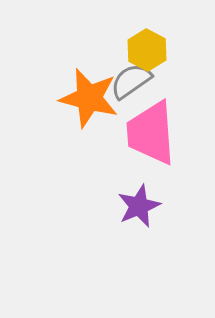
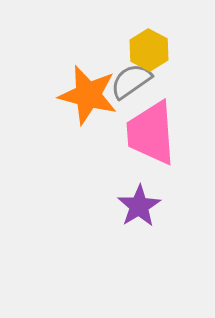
yellow hexagon: moved 2 px right
orange star: moved 1 px left, 3 px up
purple star: rotated 9 degrees counterclockwise
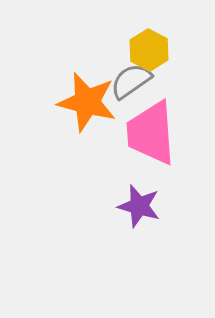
orange star: moved 1 px left, 7 px down
purple star: rotated 24 degrees counterclockwise
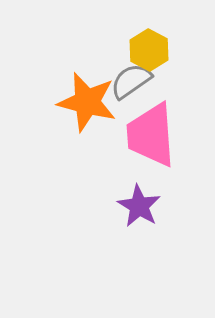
pink trapezoid: moved 2 px down
purple star: rotated 15 degrees clockwise
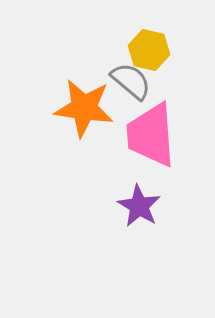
yellow hexagon: rotated 15 degrees counterclockwise
gray semicircle: rotated 75 degrees clockwise
orange star: moved 3 px left, 6 px down; rotated 6 degrees counterclockwise
